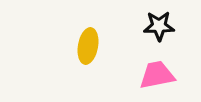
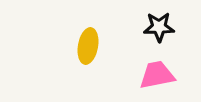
black star: moved 1 px down
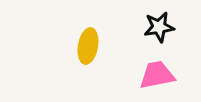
black star: rotated 8 degrees counterclockwise
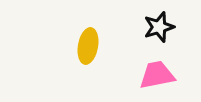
black star: rotated 8 degrees counterclockwise
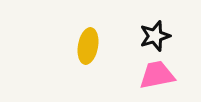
black star: moved 4 px left, 9 px down
